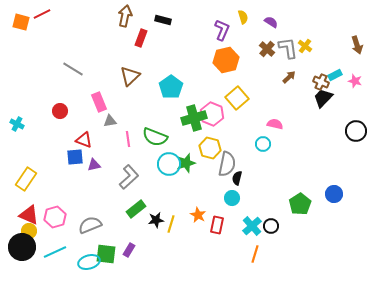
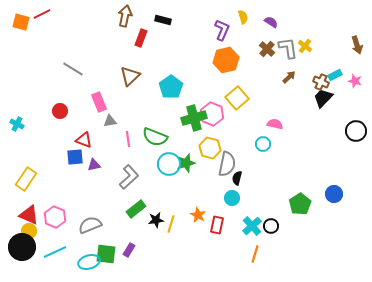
pink hexagon at (55, 217): rotated 20 degrees counterclockwise
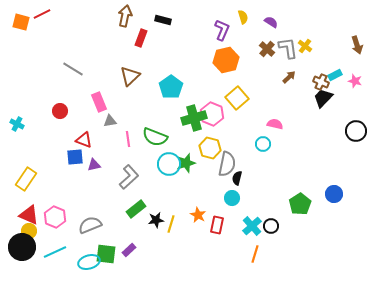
purple rectangle at (129, 250): rotated 16 degrees clockwise
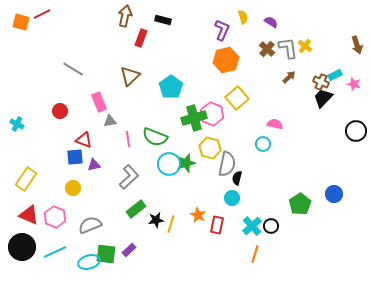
pink star at (355, 81): moved 1 px left, 3 px down
yellow circle at (29, 231): moved 44 px right, 43 px up
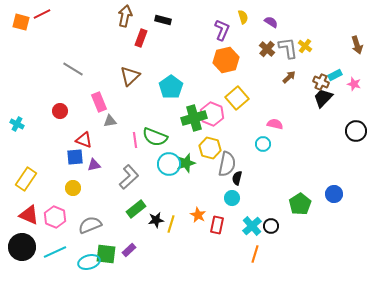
pink line at (128, 139): moved 7 px right, 1 px down
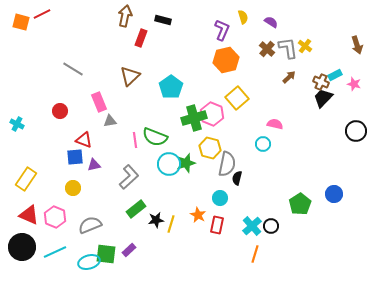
cyan circle at (232, 198): moved 12 px left
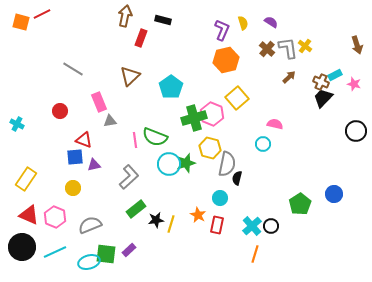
yellow semicircle at (243, 17): moved 6 px down
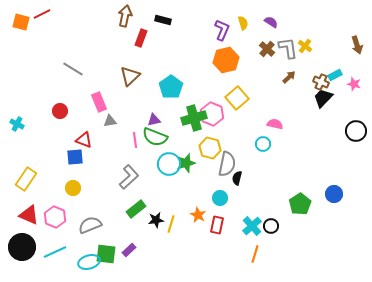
purple triangle at (94, 165): moved 60 px right, 45 px up
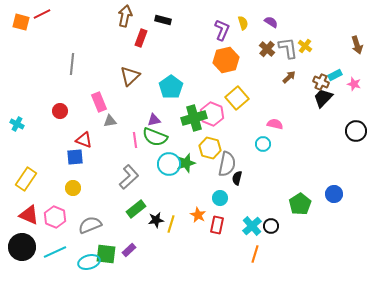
gray line at (73, 69): moved 1 px left, 5 px up; rotated 65 degrees clockwise
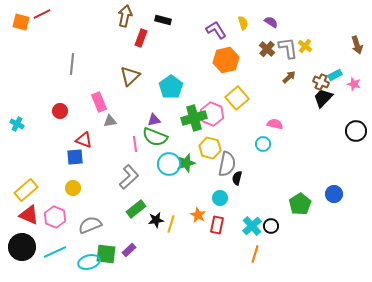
purple L-shape at (222, 30): moved 6 px left; rotated 55 degrees counterclockwise
pink line at (135, 140): moved 4 px down
yellow rectangle at (26, 179): moved 11 px down; rotated 15 degrees clockwise
